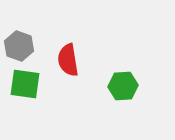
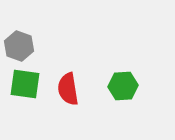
red semicircle: moved 29 px down
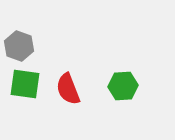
red semicircle: rotated 12 degrees counterclockwise
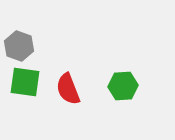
green square: moved 2 px up
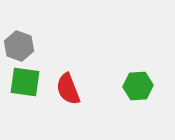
green hexagon: moved 15 px right
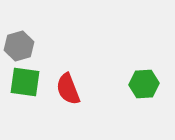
gray hexagon: rotated 24 degrees clockwise
green hexagon: moved 6 px right, 2 px up
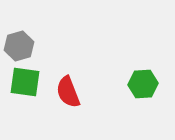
green hexagon: moved 1 px left
red semicircle: moved 3 px down
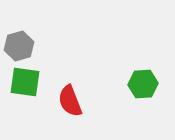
red semicircle: moved 2 px right, 9 px down
